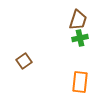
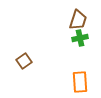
orange rectangle: rotated 10 degrees counterclockwise
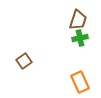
orange rectangle: rotated 20 degrees counterclockwise
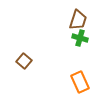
green cross: rotated 28 degrees clockwise
brown square: rotated 14 degrees counterclockwise
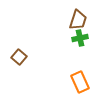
green cross: rotated 28 degrees counterclockwise
brown square: moved 5 px left, 4 px up
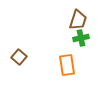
green cross: moved 1 px right
orange rectangle: moved 13 px left, 17 px up; rotated 15 degrees clockwise
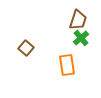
green cross: rotated 28 degrees counterclockwise
brown square: moved 7 px right, 9 px up
